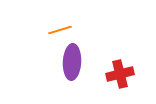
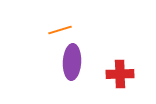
red cross: rotated 12 degrees clockwise
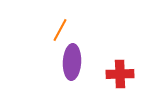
orange line: rotated 45 degrees counterclockwise
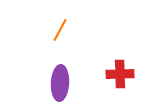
purple ellipse: moved 12 px left, 21 px down
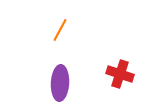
red cross: rotated 20 degrees clockwise
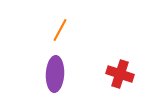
purple ellipse: moved 5 px left, 9 px up
